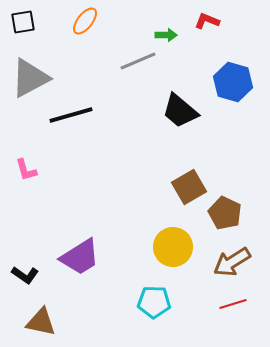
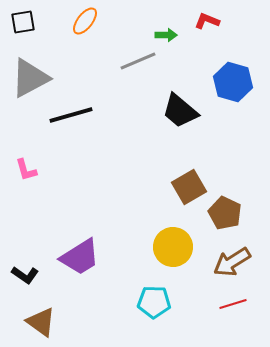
brown triangle: rotated 24 degrees clockwise
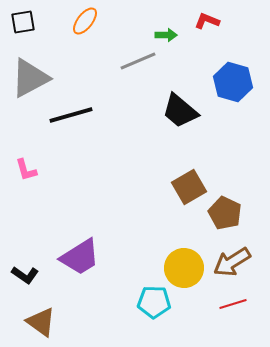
yellow circle: moved 11 px right, 21 px down
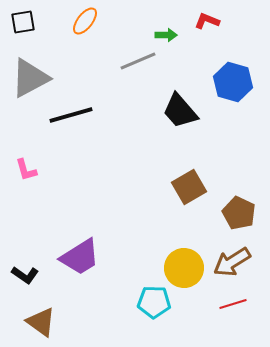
black trapezoid: rotated 9 degrees clockwise
brown pentagon: moved 14 px right
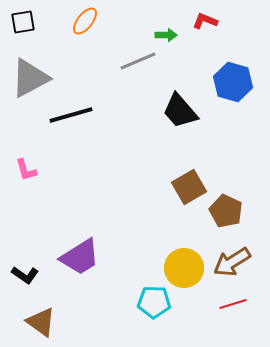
red L-shape: moved 2 px left
brown pentagon: moved 13 px left, 2 px up
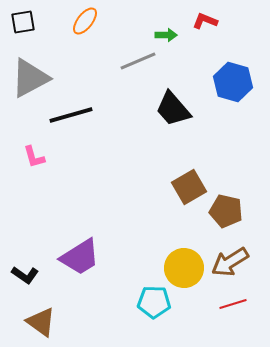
black trapezoid: moved 7 px left, 2 px up
pink L-shape: moved 8 px right, 13 px up
brown pentagon: rotated 12 degrees counterclockwise
brown arrow: moved 2 px left
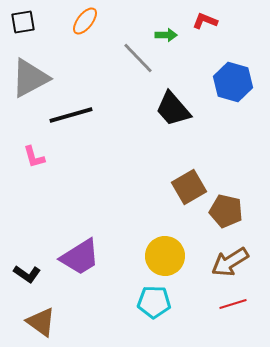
gray line: moved 3 px up; rotated 69 degrees clockwise
yellow circle: moved 19 px left, 12 px up
black L-shape: moved 2 px right, 1 px up
